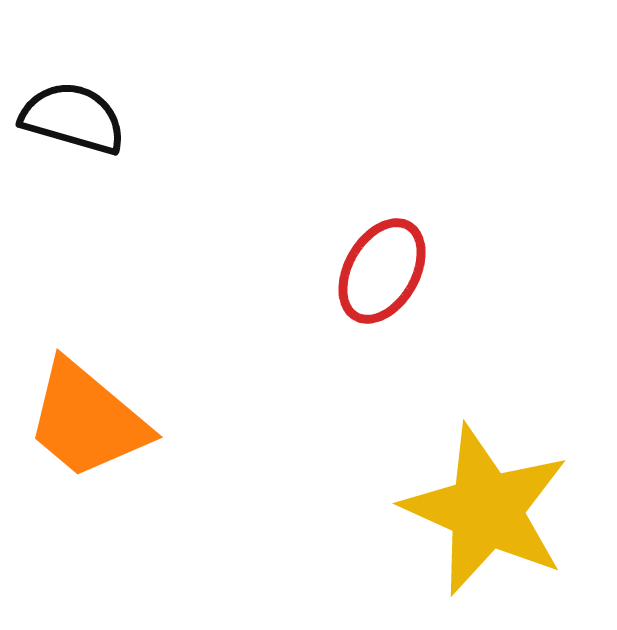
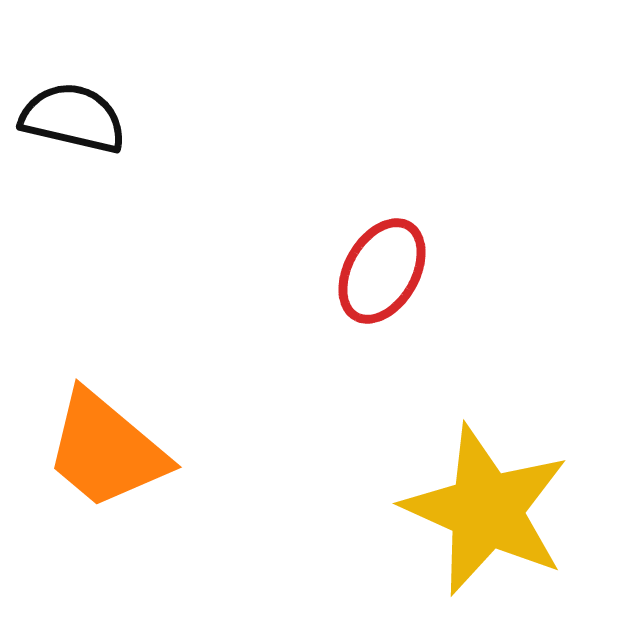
black semicircle: rotated 3 degrees counterclockwise
orange trapezoid: moved 19 px right, 30 px down
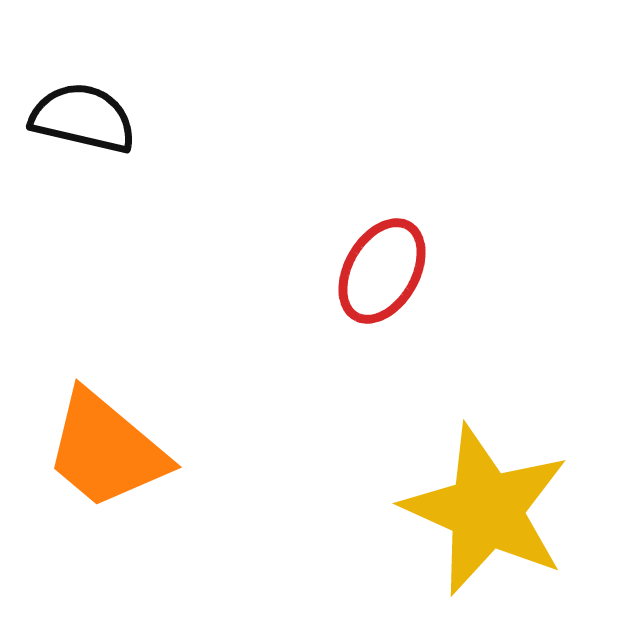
black semicircle: moved 10 px right
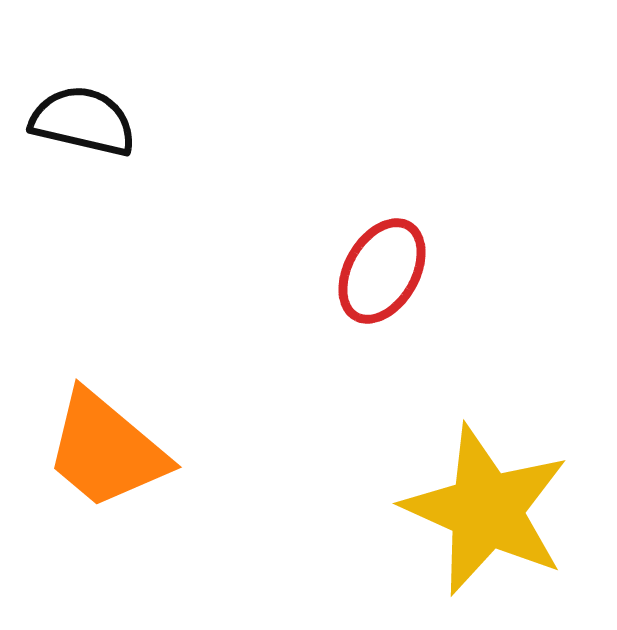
black semicircle: moved 3 px down
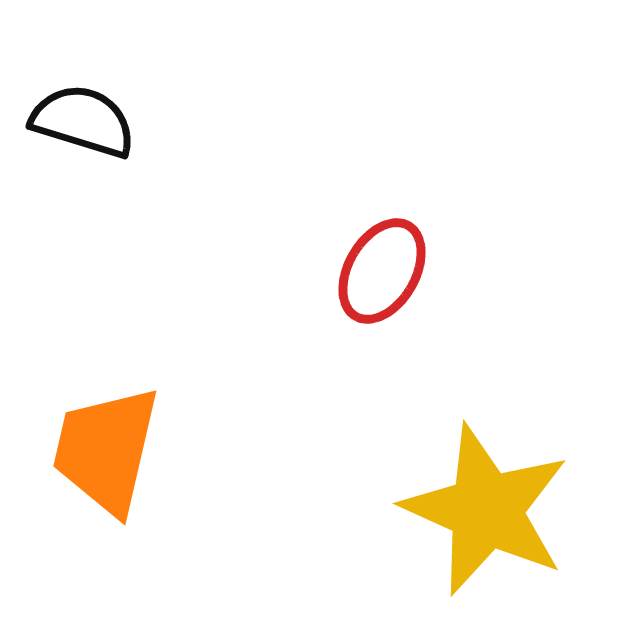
black semicircle: rotated 4 degrees clockwise
orange trapezoid: rotated 63 degrees clockwise
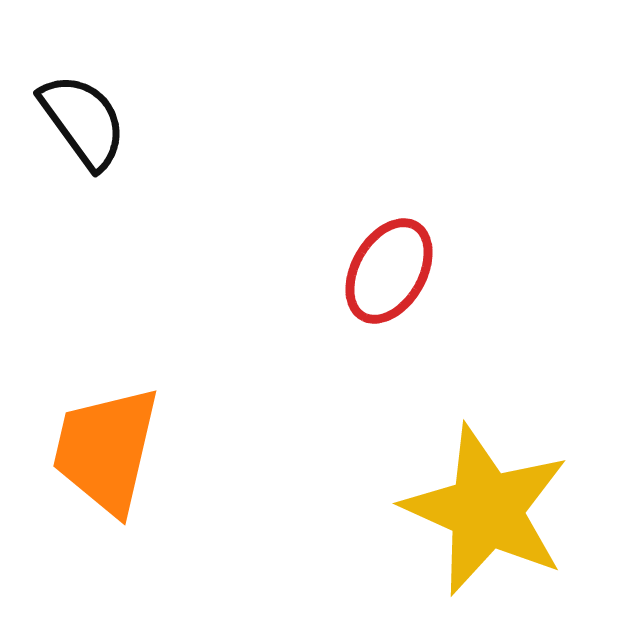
black semicircle: rotated 37 degrees clockwise
red ellipse: moved 7 px right
